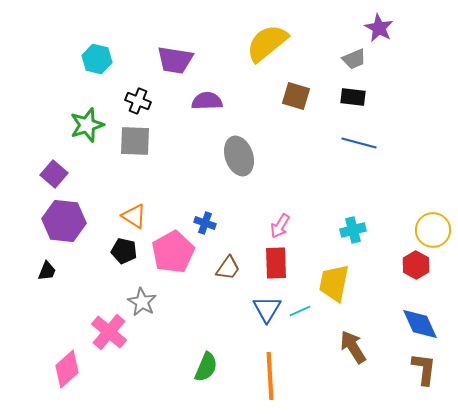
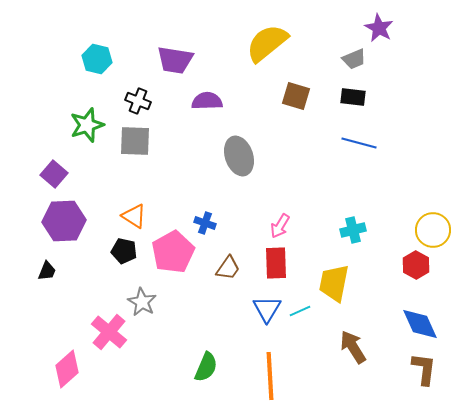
purple hexagon: rotated 9 degrees counterclockwise
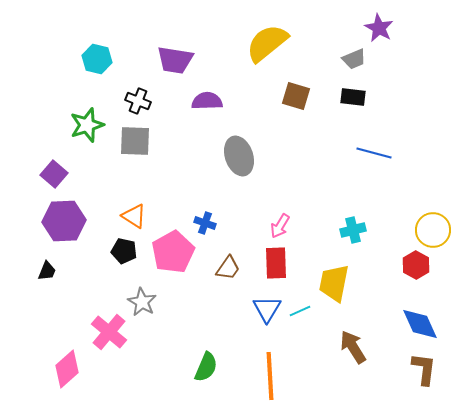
blue line: moved 15 px right, 10 px down
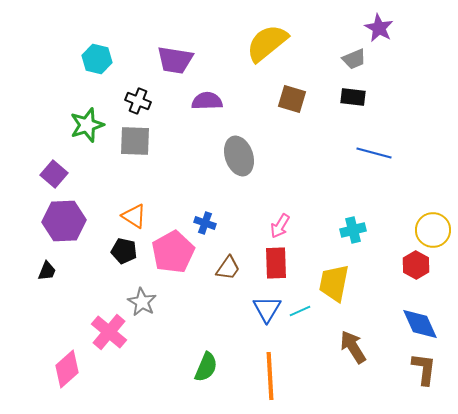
brown square: moved 4 px left, 3 px down
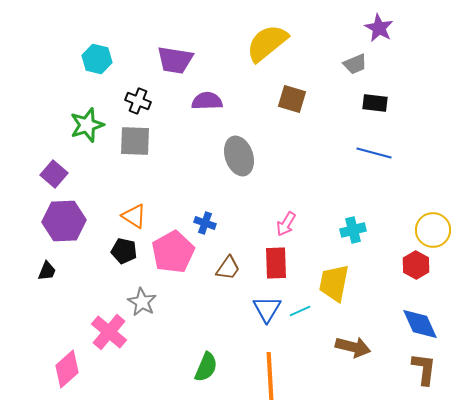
gray trapezoid: moved 1 px right, 5 px down
black rectangle: moved 22 px right, 6 px down
pink arrow: moved 6 px right, 2 px up
brown arrow: rotated 136 degrees clockwise
